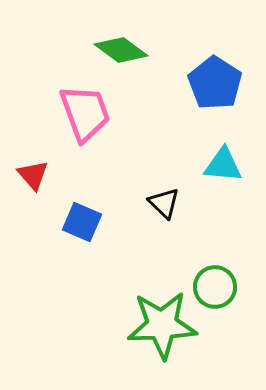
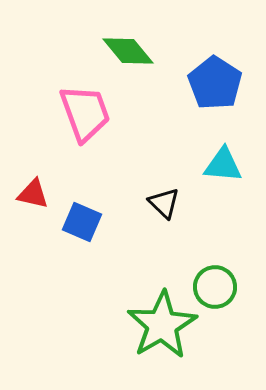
green diamond: moved 7 px right, 1 px down; rotated 14 degrees clockwise
red triangle: moved 19 px down; rotated 36 degrees counterclockwise
green star: rotated 28 degrees counterclockwise
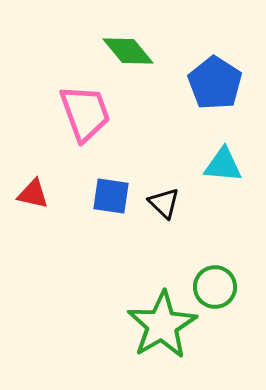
blue square: moved 29 px right, 26 px up; rotated 15 degrees counterclockwise
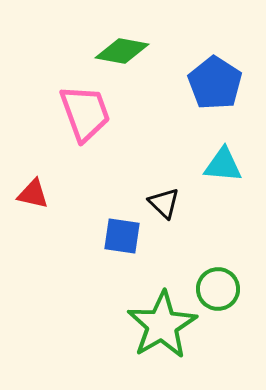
green diamond: moved 6 px left; rotated 40 degrees counterclockwise
blue square: moved 11 px right, 40 px down
green circle: moved 3 px right, 2 px down
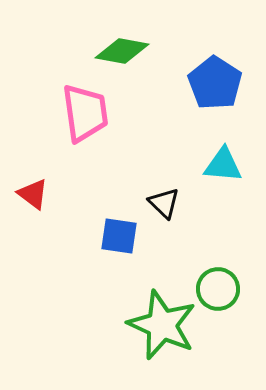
pink trapezoid: rotated 12 degrees clockwise
red triangle: rotated 24 degrees clockwise
blue square: moved 3 px left
green star: rotated 18 degrees counterclockwise
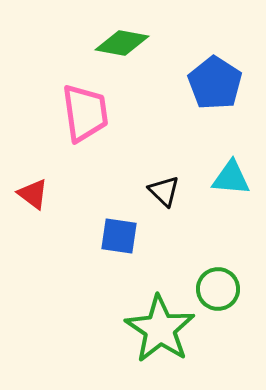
green diamond: moved 8 px up
cyan triangle: moved 8 px right, 13 px down
black triangle: moved 12 px up
green star: moved 2 px left, 4 px down; rotated 10 degrees clockwise
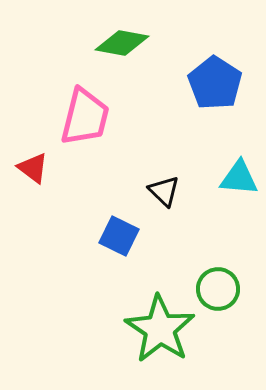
pink trapezoid: moved 4 px down; rotated 22 degrees clockwise
cyan triangle: moved 8 px right
red triangle: moved 26 px up
blue square: rotated 18 degrees clockwise
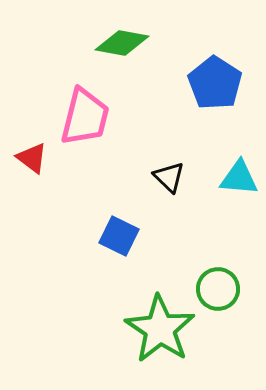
red triangle: moved 1 px left, 10 px up
black triangle: moved 5 px right, 14 px up
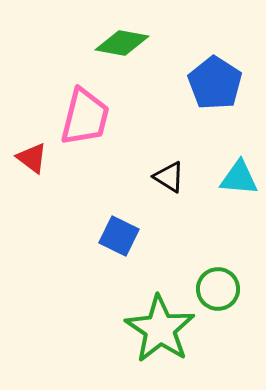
black triangle: rotated 12 degrees counterclockwise
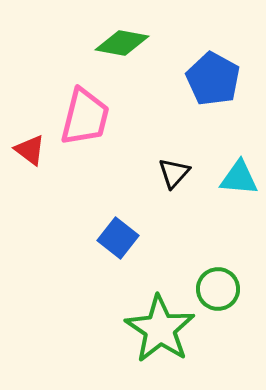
blue pentagon: moved 2 px left, 4 px up; rotated 4 degrees counterclockwise
red triangle: moved 2 px left, 8 px up
black triangle: moved 5 px right, 4 px up; rotated 40 degrees clockwise
blue square: moved 1 px left, 2 px down; rotated 12 degrees clockwise
